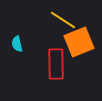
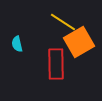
yellow line: moved 2 px down
orange square: rotated 8 degrees counterclockwise
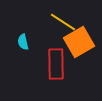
cyan semicircle: moved 6 px right, 2 px up
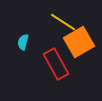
cyan semicircle: rotated 28 degrees clockwise
red rectangle: rotated 28 degrees counterclockwise
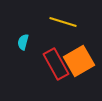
yellow line: rotated 16 degrees counterclockwise
orange square: moved 19 px down
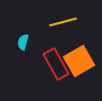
yellow line: rotated 32 degrees counterclockwise
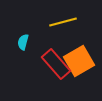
red rectangle: rotated 12 degrees counterclockwise
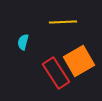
yellow line: rotated 12 degrees clockwise
red rectangle: moved 9 px down; rotated 8 degrees clockwise
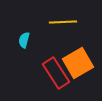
cyan semicircle: moved 1 px right, 2 px up
orange square: moved 1 px left, 2 px down
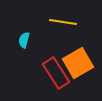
yellow line: rotated 12 degrees clockwise
